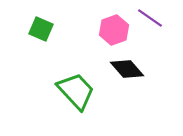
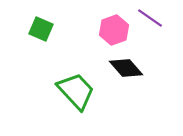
black diamond: moved 1 px left, 1 px up
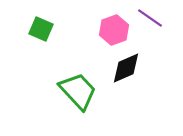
black diamond: rotated 72 degrees counterclockwise
green trapezoid: moved 2 px right
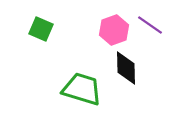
purple line: moved 7 px down
black diamond: rotated 68 degrees counterclockwise
green trapezoid: moved 4 px right, 2 px up; rotated 30 degrees counterclockwise
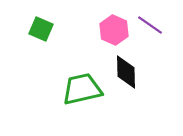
pink hexagon: rotated 16 degrees counterclockwise
black diamond: moved 4 px down
green trapezoid: rotated 30 degrees counterclockwise
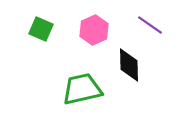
pink hexagon: moved 20 px left; rotated 12 degrees clockwise
black diamond: moved 3 px right, 7 px up
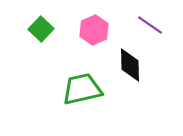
green square: rotated 20 degrees clockwise
black diamond: moved 1 px right
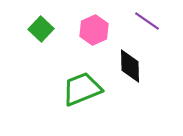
purple line: moved 3 px left, 4 px up
black diamond: moved 1 px down
green trapezoid: rotated 9 degrees counterclockwise
